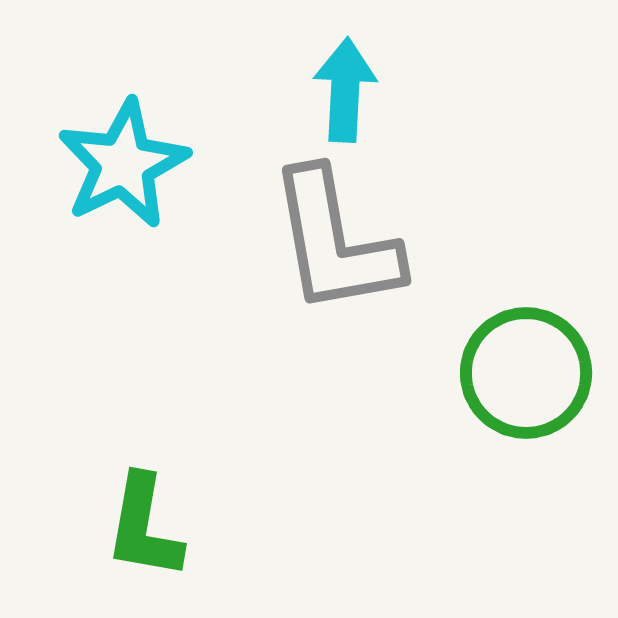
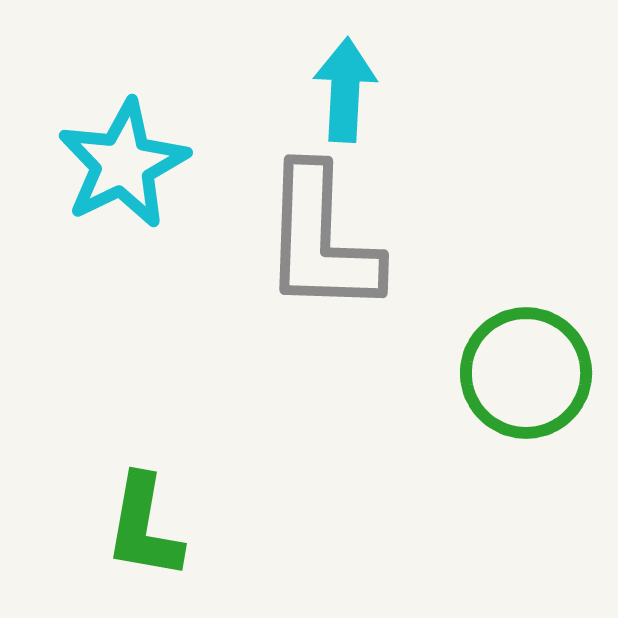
gray L-shape: moved 14 px left, 2 px up; rotated 12 degrees clockwise
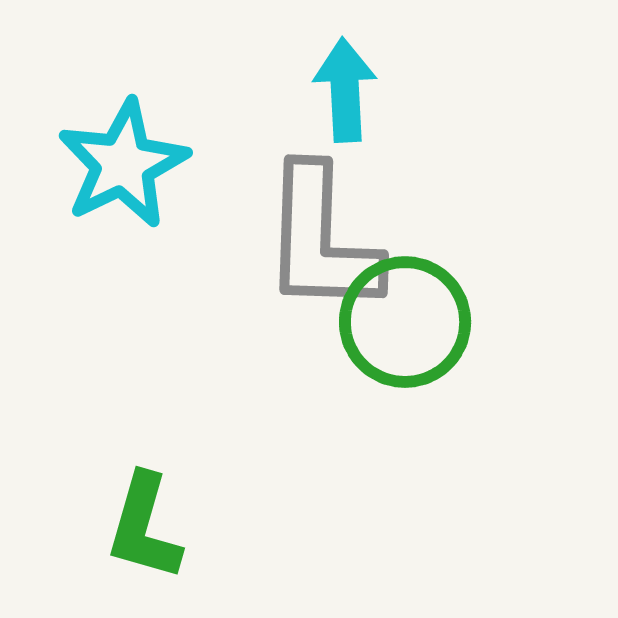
cyan arrow: rotated 6 degrees counterclockwise
green circle: moved 121 px left, 51 px up
green L-shape: rotated 6 degrees clockwise
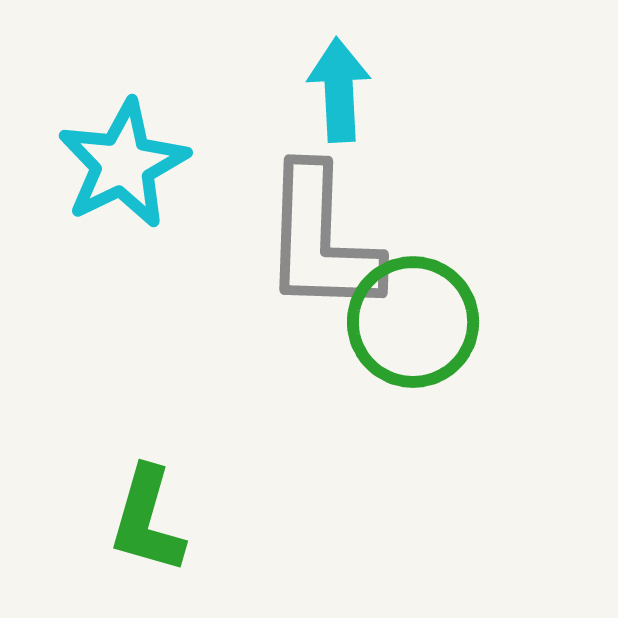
cyan arrow: moved 6 px left
green circle: moved 8 px right
green L-shape: moved 3 px right, 7 px up
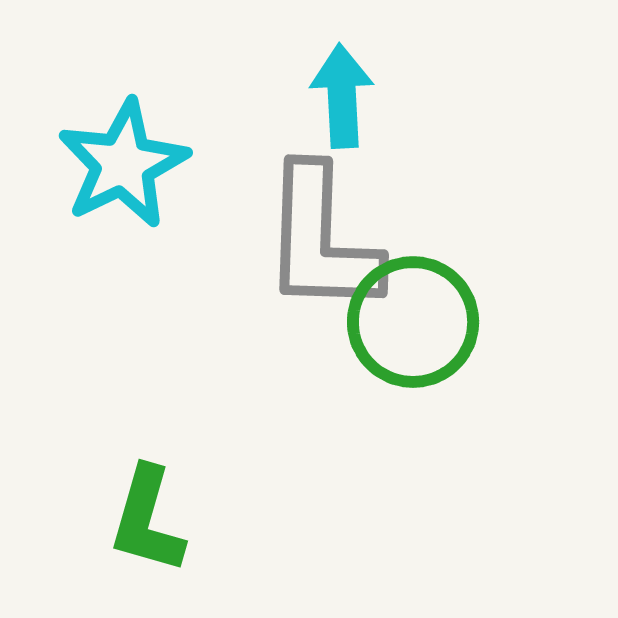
cyan arrow: moved 3 px right, 6 px down
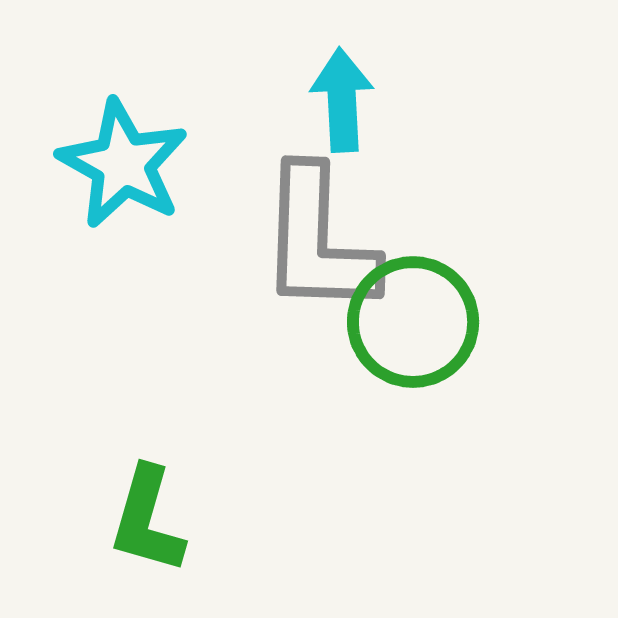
cyan arrow: moved 4 px down
cyan star: rotated 17 degrees counterclockwise
gray L-shape: moved 3 px left, 1 px down
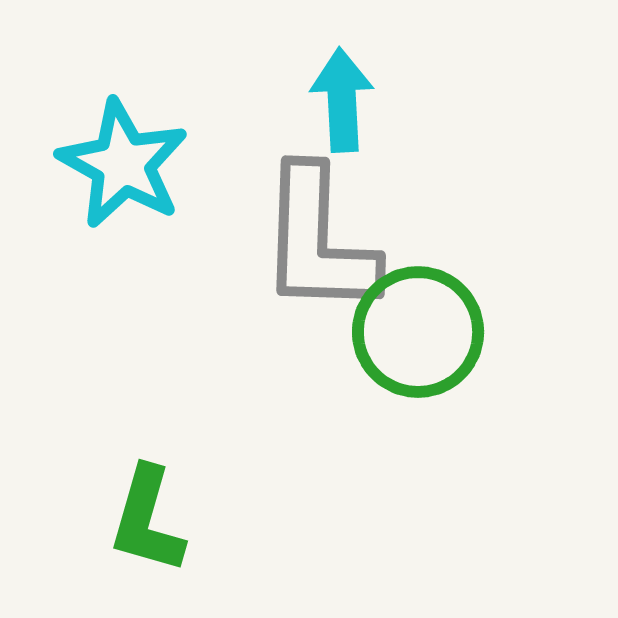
green circle: moved 5 px right, 10 px down
